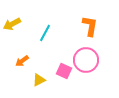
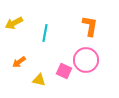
yellow arrow: moved 2 px right, 1 px up
cyan line: rotated 18 degrees counterclockwise
orange arrow: moved 3 px left, 1 px down
yellow triangle: rotated 40 degrees clockwise
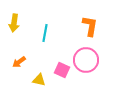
yellow arrow: rotated 54 degrees counterclockwise
pink square: moved 2 px left, 1 px up
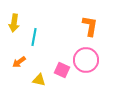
cyan line: moved 11 px left, 4 px down
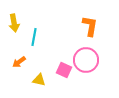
yellow arrow: rotated 18 degrees counterclockwise
pink square: moved 2 px right
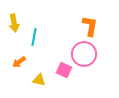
pink circle: moved 2 px left, 6 px up
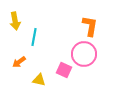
yellow arrow: moved 1 px right, 2 px up
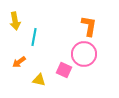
orange L-shape: moved 1 px left
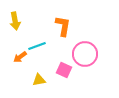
orange L-shape: moved 26 px left
cyan line: moved 3 px right, 9 px down; rotated 60 degrees clockwise
pink circle: moved 1 px right
orange arrow: moved 1 px right, 5 px up
yellow triangle: rotated 24 degrees counterclockwise
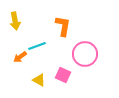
pink square: moved 1 px left, 5 px down
yellow triangle: rotated 40 degrees clockwise
